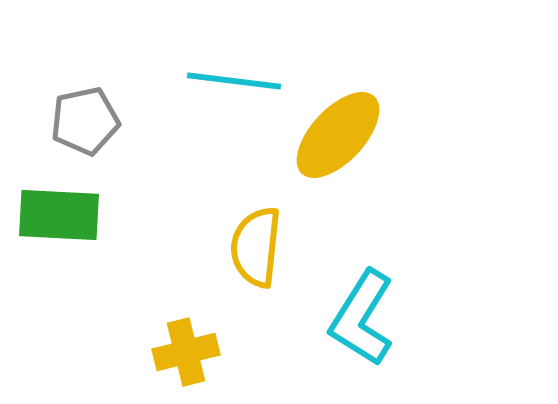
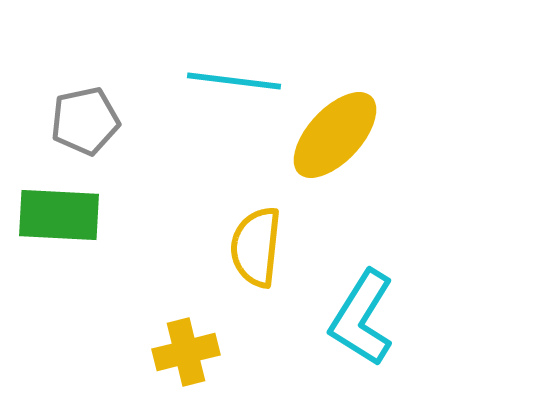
yellow ellipse: moved 3 px left
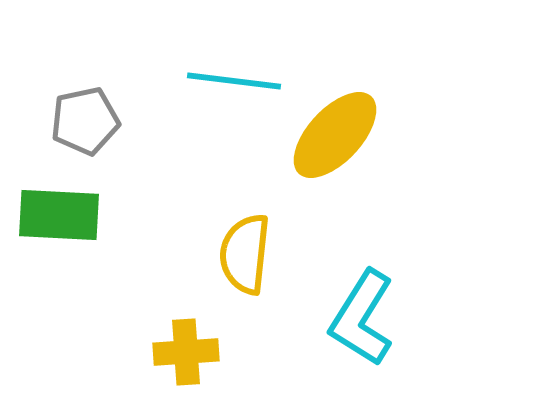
yellow semicircle: moved 11 px left, 7 px down
yellow cross: rotated 10 degrees clockwise
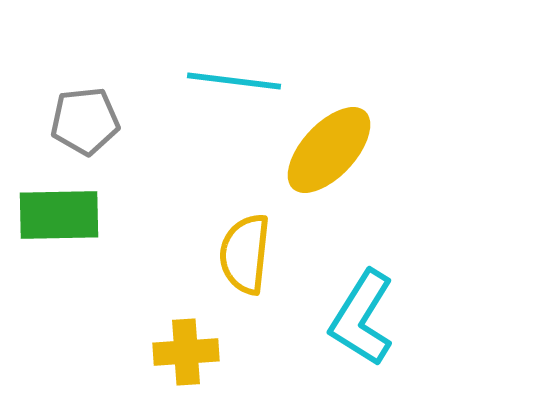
gray pentagon: rotated 6 degrees clockwise
yellow ellipse: moved 6 px left, 15 px down
green rectangle: rotated 4 degrees counterclockwise
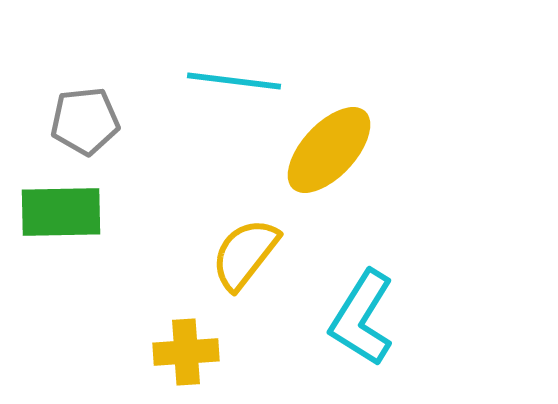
green rectangle: moved 2 px right, 3 px up
yellow semicircle: rotated 32 degrees clockwise
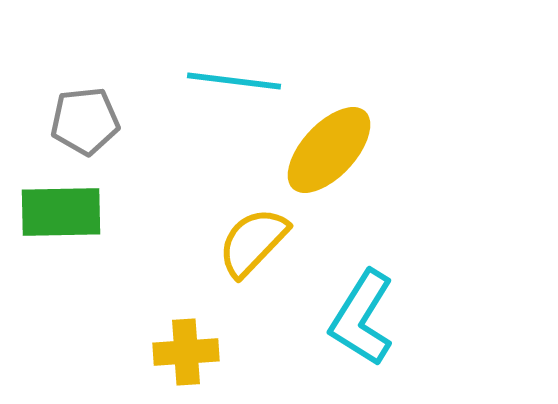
yellow semicircle: moved 8 px right, 12 px up; rotated 6 degrees clockwise
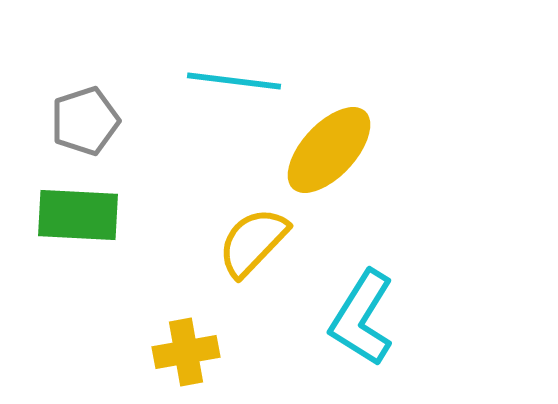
gray pentagon: rotated 12 degrees counterclockwise
green rectangle: moved 17 px right, 3 px down; rotated 4 degrees clockwise
yellow cross: rotated 6 degrees counterclockwise
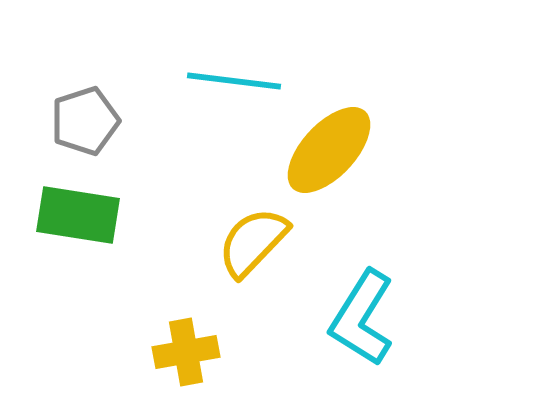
green rectangle: rotated 6 degrees clockwise
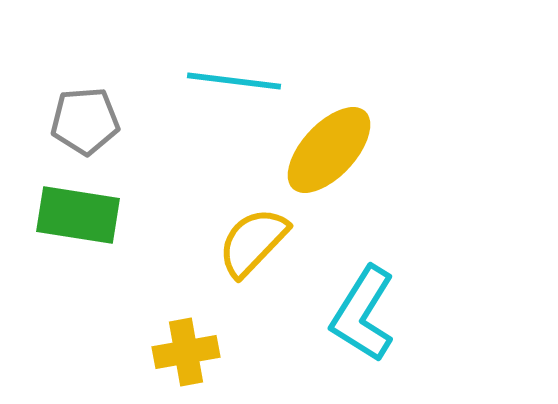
gray pentagon: rotated 14 degrees clockwise
cyan L-shape: moved 1 px right, 4 px up
